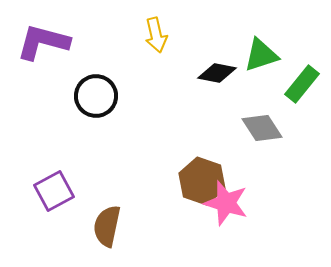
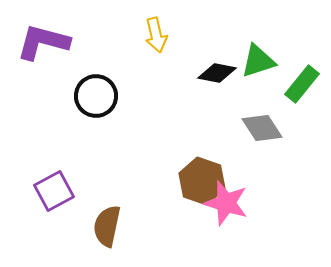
green triangle: moved 3 px left, 6 px down
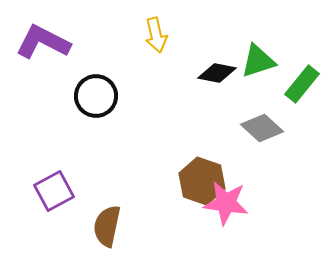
purple L-shape: rotated 12 degrees clockwise
gray diamond: rotated 15 degrees counterclockwise
pink star: rotated 9 degrees counterclockwise
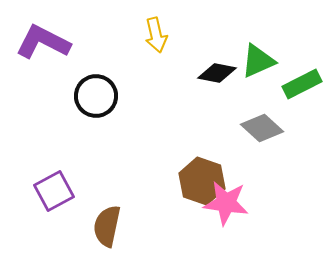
green triangle: rotated 6 degrees counterclockwise
green rectangle: rotated 24 degrees clockwise
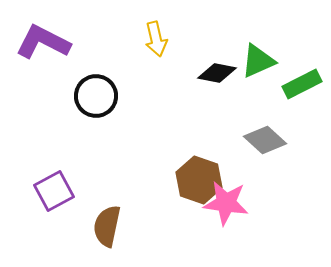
yellow arrow: moved 4 px down
gray diamond: moved 3 px right, 12 px down
brown hexagon: moved 3 px left, 1 px up
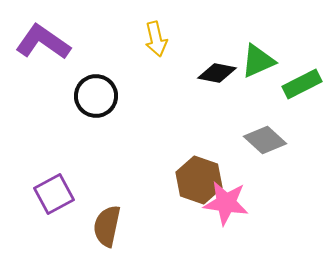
purple L-shape: rotated 8 degrees clockwise
purple square: moved 3 px down
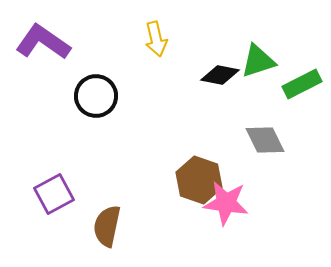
green triangle: rotated 6 degrees clockwise
black diamond: moved 3 px right, 2 px down
gray diamond: rotated 21 degrees clockwise
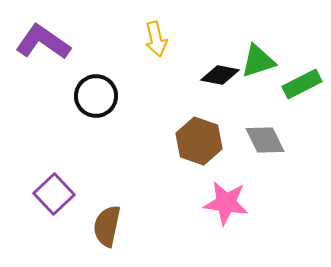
brown hexagon: moved 39 px up
purple square: rotated 15 degrees counterclockwise
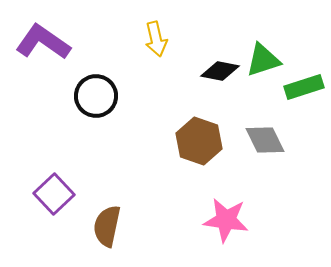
green triangle: moved 5 px right, 1 px up
black diamond: moved 4 px up
green rectangle: moved 2 px right, 3 px down; rotated 9 degrees clockwise
pink star: moved 17 px down
